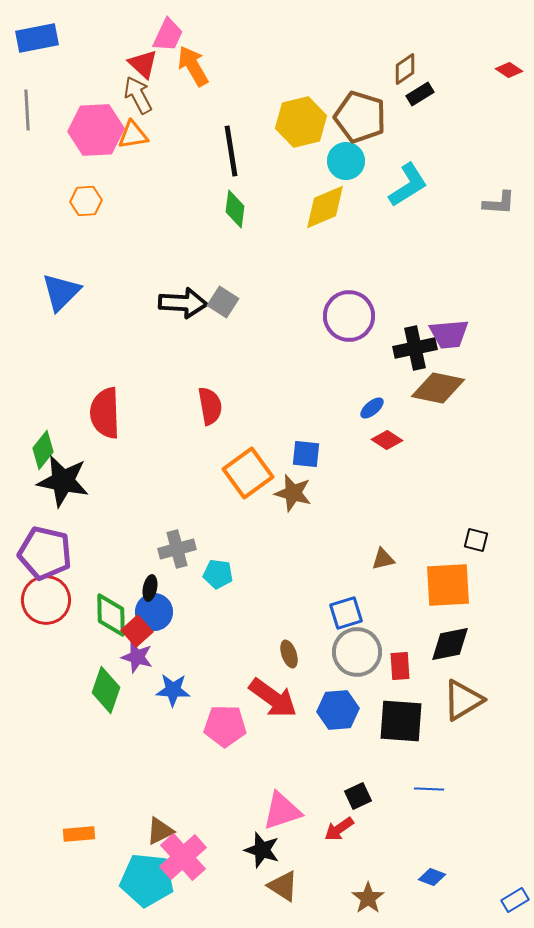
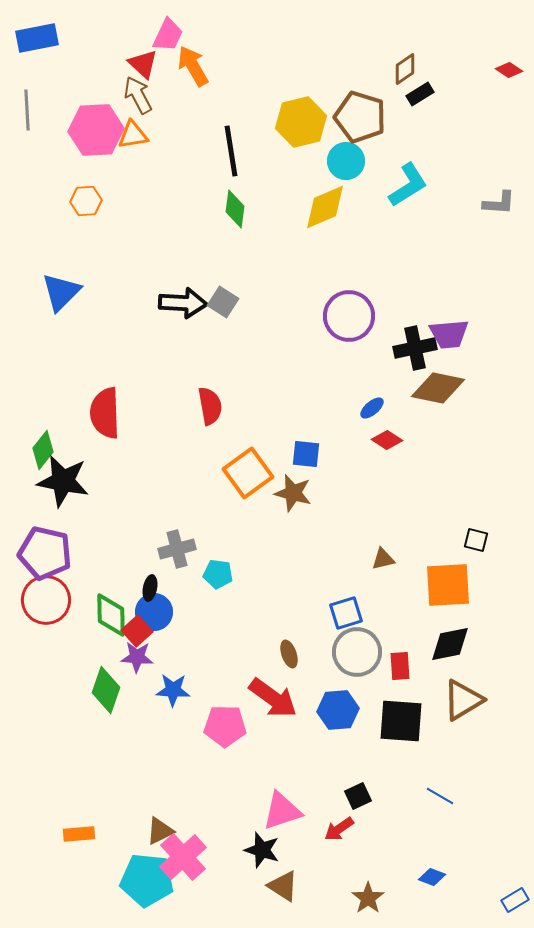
purple star at (137, 657): rotated 12 degrees counterclockwise
blue line at (429, 789): moved 11 px right, 7 px down; rotated 28 degrees clockwise
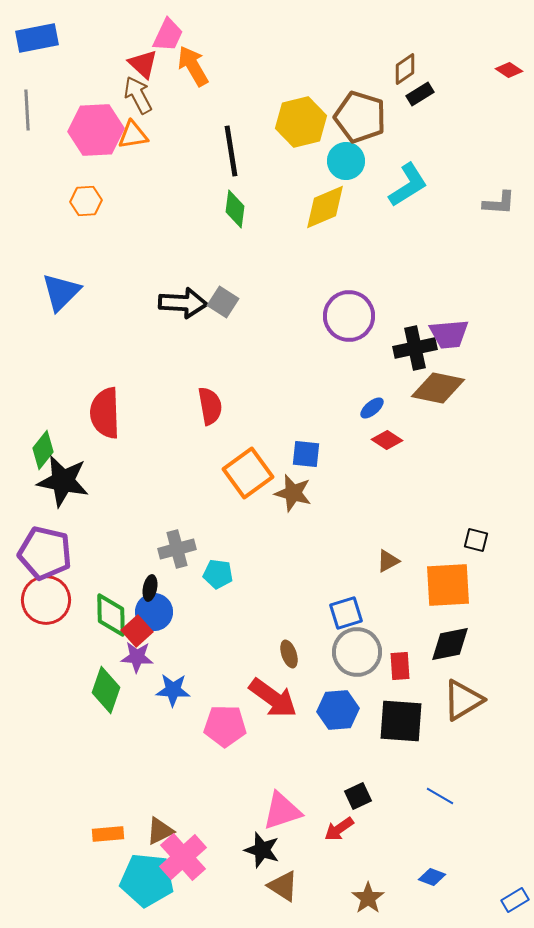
brown triangle at (383, 559): moved 5 px right, 2 px down; rotated 15 degrees counterclockwise
orange rectangle at (79, 834): moved 29 px right
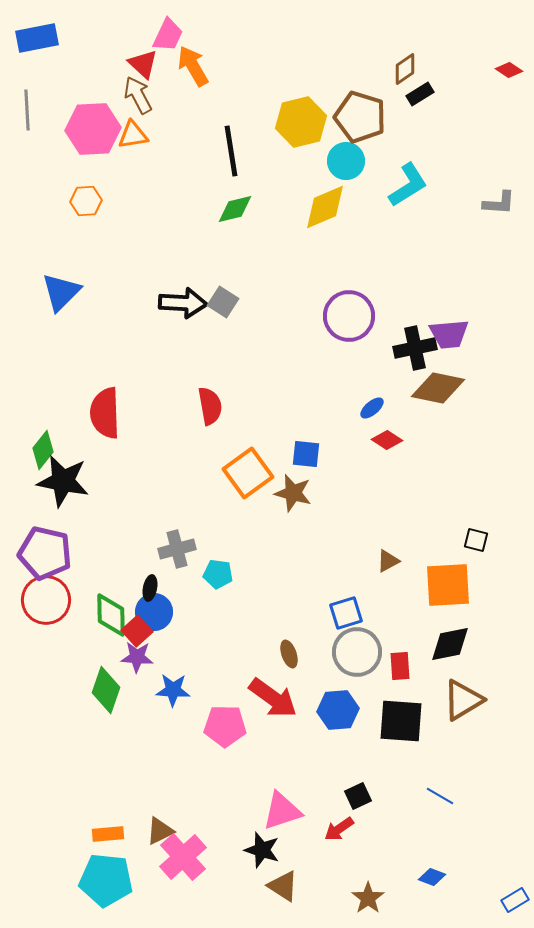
pink hexagon at (96, 130): moved 3 px left, 1 px up
green diamond at (235, 209): rotated 69 degrees clockwise
cyan pentagon at (147, 880): moved 41 px left
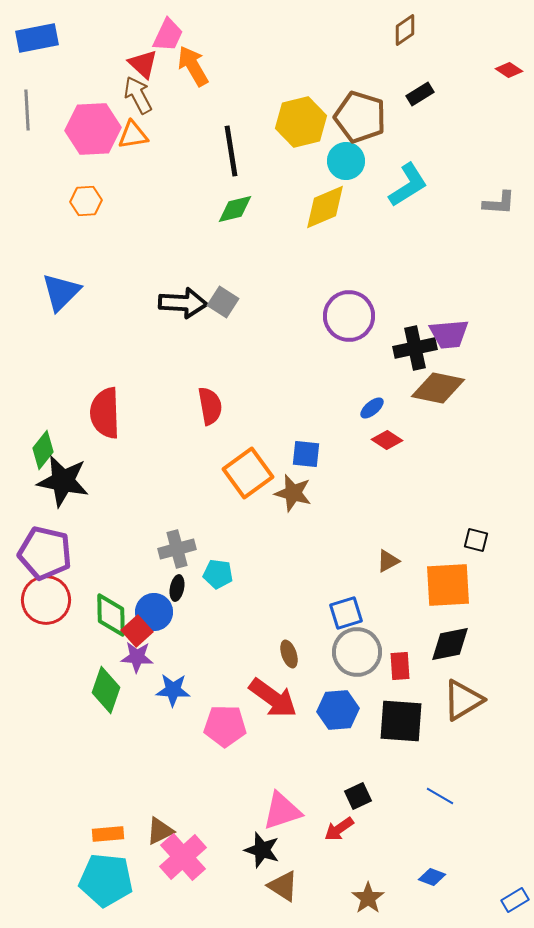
brown diamond at (405, 69): moved 39 px up
black ellipse at (150, 588): moved 27 px right
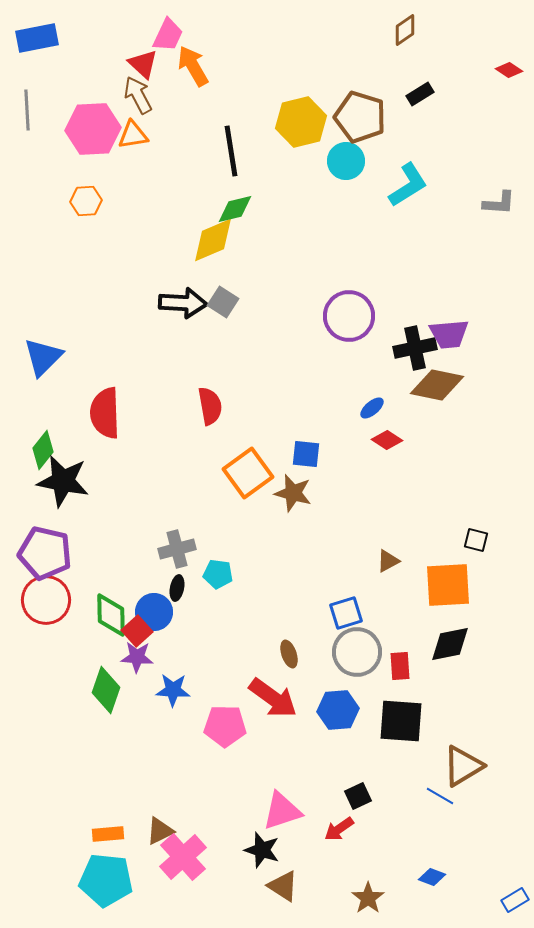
yellow diamond at (325, 207): moved 112 px left, 33 px down
blue triangle at (61, 292): moved 18 px left, 65 px down
brown diamond at (438, 388): moved 1 px left, 3 px up
brown triangle at (463, 700): moved 66 px down
